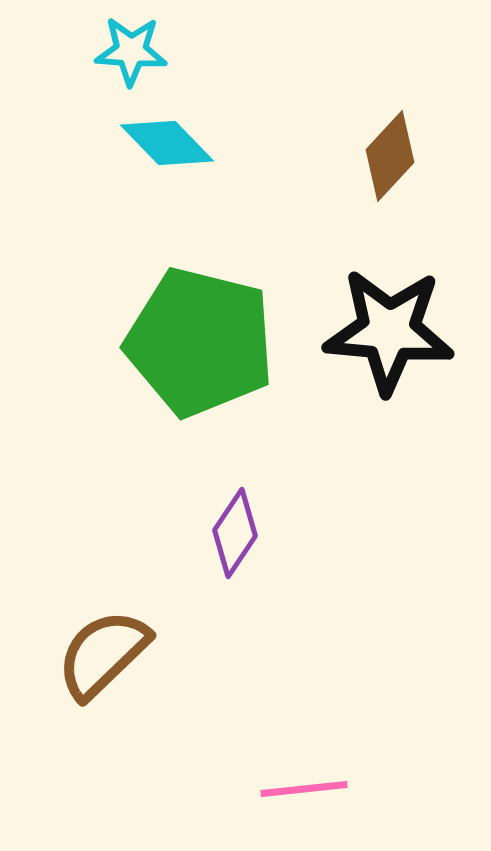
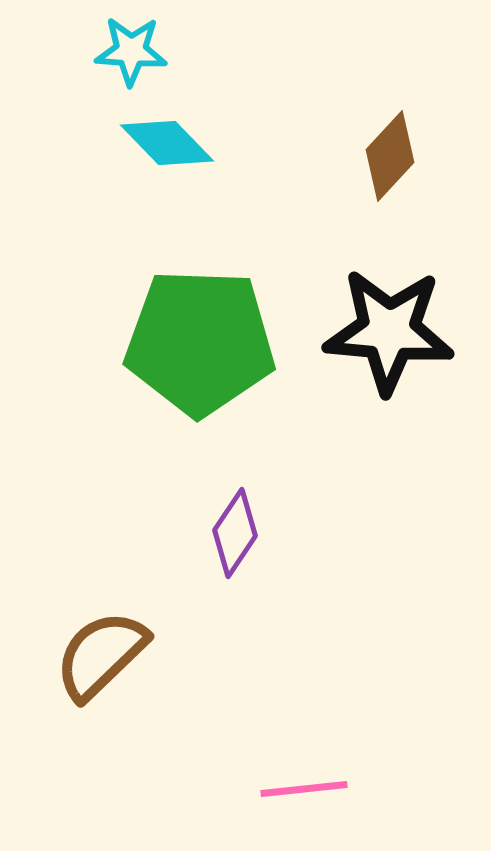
green pentagon: rotated 12 degrees counterclockwise
brown semicircle: moved 2 px left, 1 px down
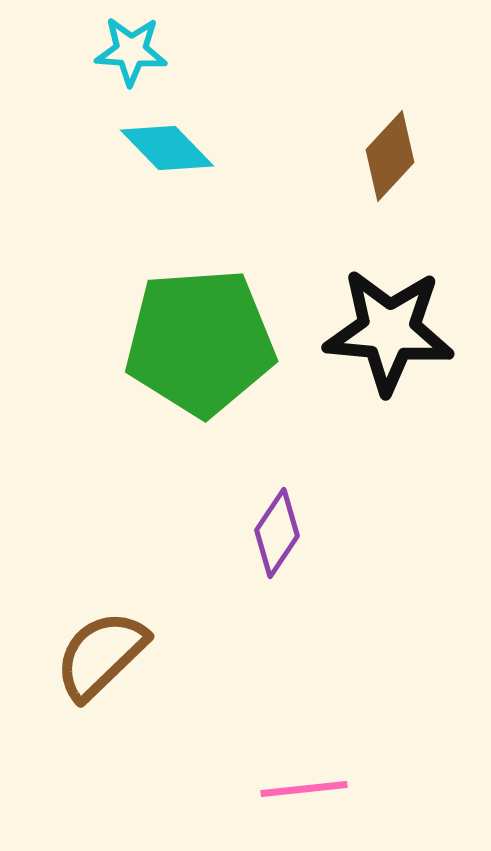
cyan diamond: moved 5 px down
green pentagon: rotated 6 degrees counterclockwise
purple diamond: moved 42 px right
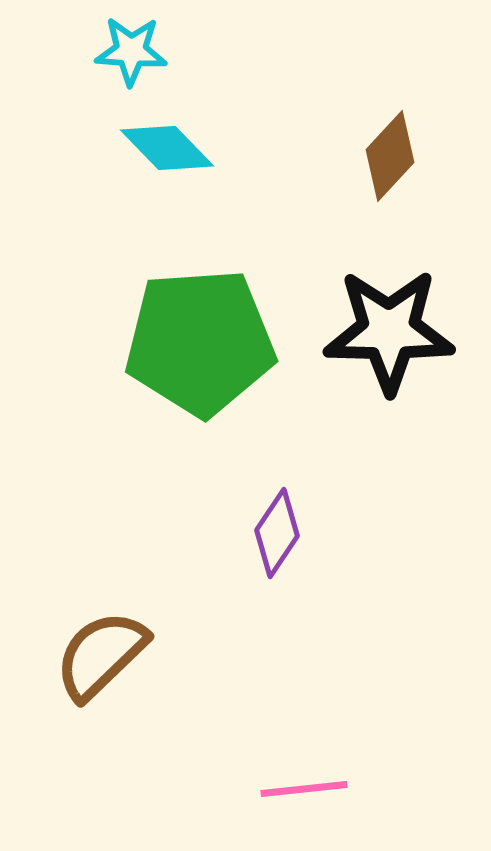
black star: rotated 4 degrees counterclockwise
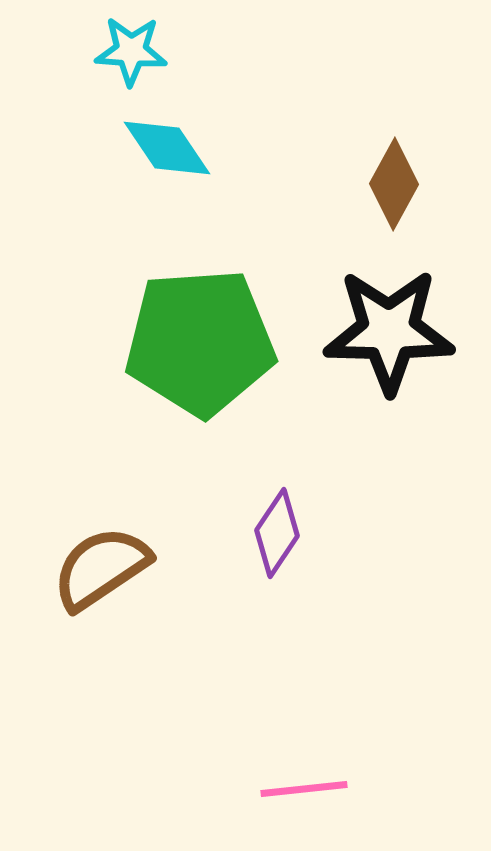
cyan diamond: rotated 10 degrees clockwise
brown diamond: moved 4 px right, 28 px down; rotated 14 degrees counterclockwise
brown semicircle: moved 87 px up; rotated 10 degrees clockwise
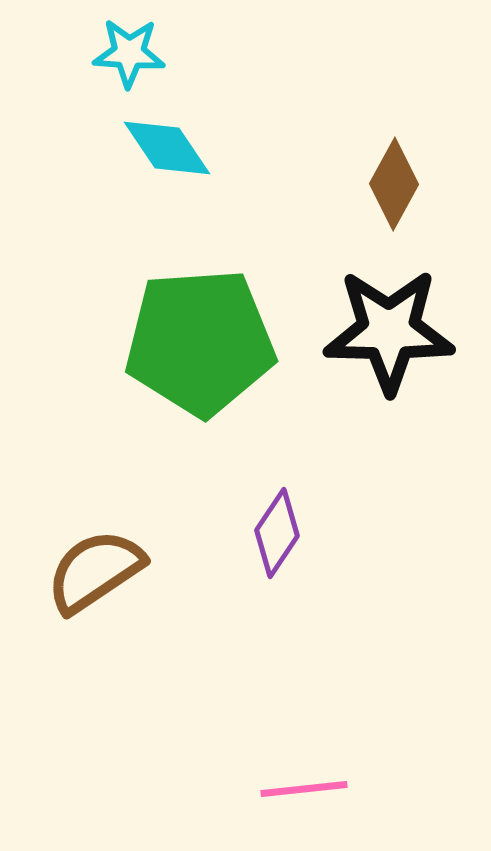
cyan star: moved 2 px left, 2 px down
brown semicircle: moved 6 px left, 3 px down
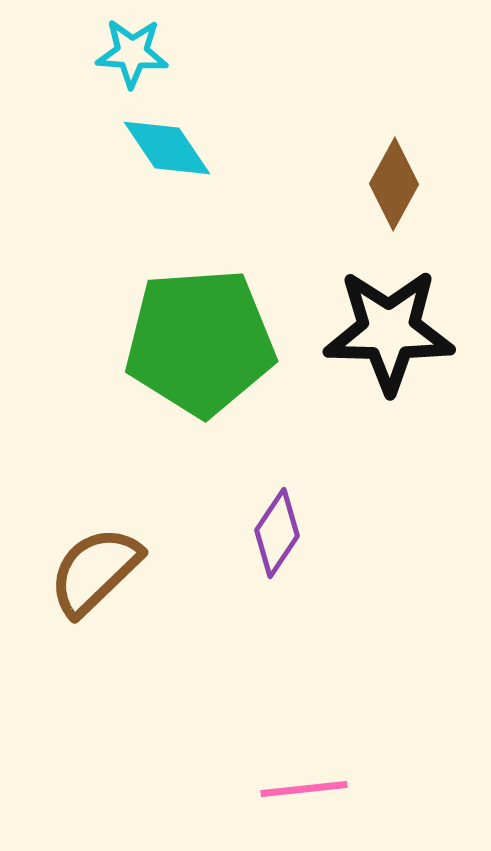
cyan star: moved 3 px right
brown semicircle: rotated 10 degrees counterclockwise
